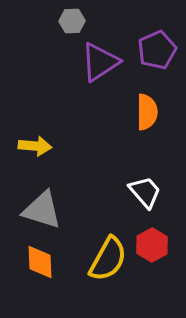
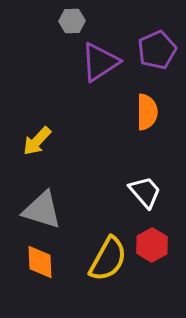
yellow arrow: moved 2 px right, 5 px up; rotated 128 degrees clockwise
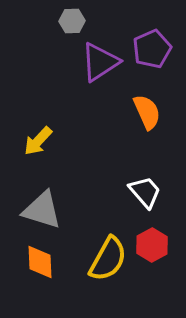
purple pentagon: moved 5 px left, 1 px up
orange semicircle: rotated 24 degrees counterclockwise
yellow arrow: moved 1 px right
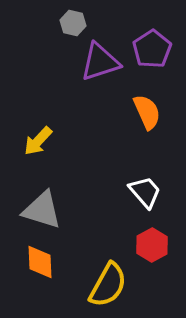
gray hexagon: moved 1 px right, 2 px down; rotated 15 degrees clockwise
purple pentagon: rotated 9 degrees counterclockwise
purple triangle: rotated 15 degrees clockwise
yellow semicircle: moved 26 px down
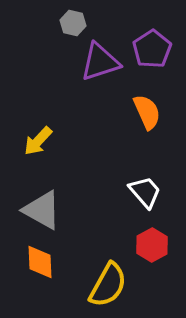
gray triangle: rotated 12 degrees clockwise
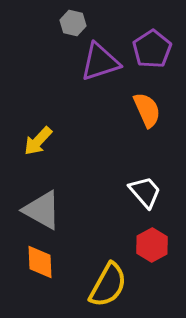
orange semicircle: moved 2 px up
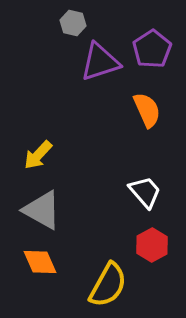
yellow arrow: moved 14 px down
orange diamond: rotated 21 degrees counterclockwise
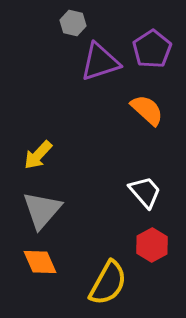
orange semicircle: rotated 24 degrees counterclockwise
gray triangle: rotated 42 degrees clockwise
yellow semicircle: moved 2 px up
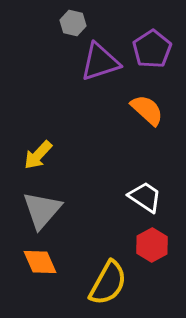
white trapezoid: moved 5 px down; rotated 15 degrees counterclockwise
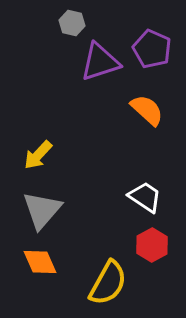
gray hexagon: moved 1 px left
purple pentagon: rotated 15 degrees counterclockwise
